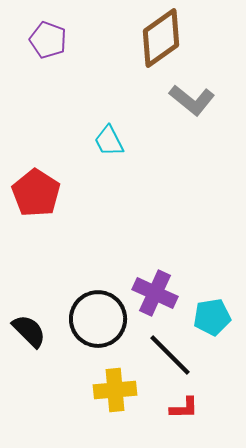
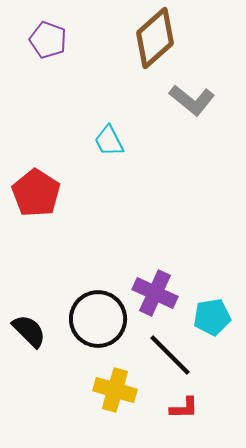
brown diamond: moved 6 px left; rotated 6 degrees counterclockwise
yellow cross: rotated 21 degrees clockwise
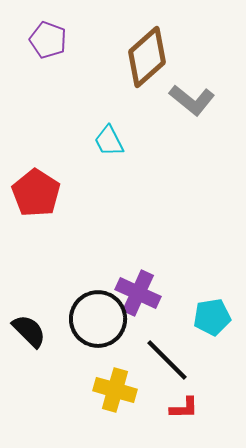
brown diamond: moved 8 px left, 19 px down
purple cross: moved 17 px left
black line: moved 3 px left, 5 px down
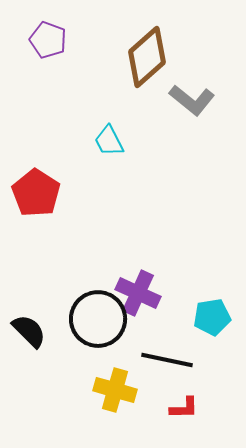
black line: rotated 33 degrees counterclockwise
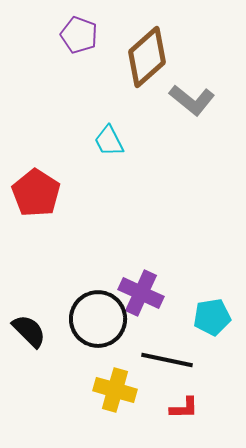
purple pentagon: moved 31 px right, 5 px up
purple cross: moved 3 px right
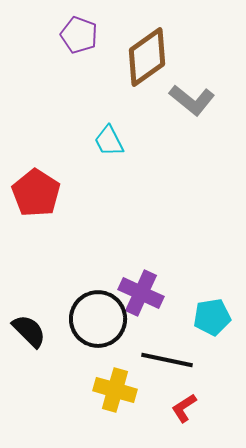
brown diamond: rotated 6 degrees clockwise
red L-shape: rotated 148 degrees clockwise
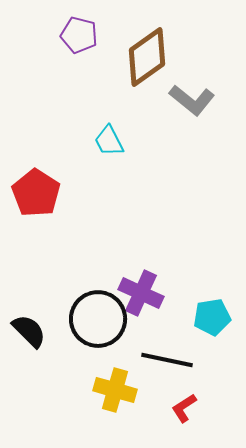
purple pentagon: rotated 6 degrees counterclockwise
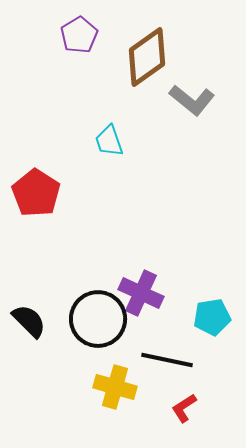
purple pentagon: rotated 27 degrees clockwise
cyan trapezoid: rotated 8 degrees clockwise
black semicircle: moved 10 px up
yellow cross: moved 3 px up
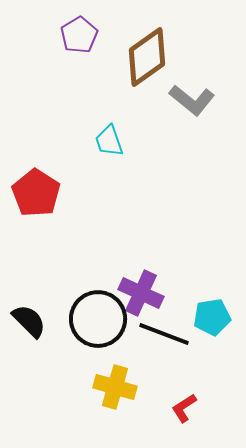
black line: moved 3 px left, 26 px up; rotated 9 degrees clockwise
